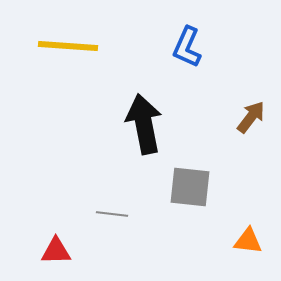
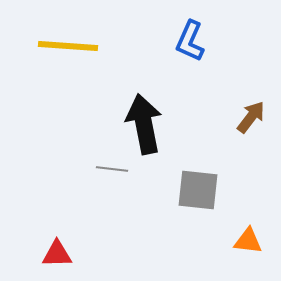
blue L-shape: moved 3 px right, 6 px up
gray square: moved 8 px right, 3 px down
gray line: moved 45 px up
red triangle: moved 1 px right, 3 px down
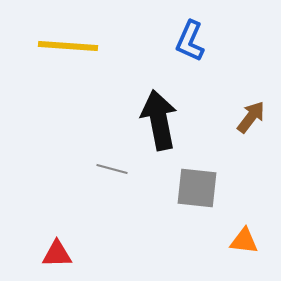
black arrow: moved 15 px right, 4 px up
gray line: rotated 8 degrees clockwise
gray square: moved 1 px left, 2 px up
orange triangle: moved 4 px left
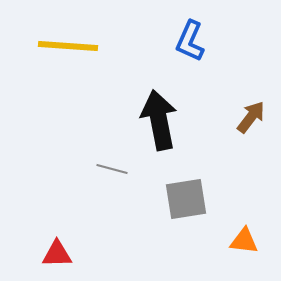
gray square: moved 11 px left, 11 px down; rotated 15 degrees counterclockwise
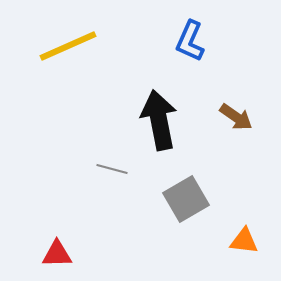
yellow line: rotated 28 degrees counterclockwise
brown arrow: moved 15 px left; rotated 88 degrees clockwise
gray square: rotated 21 degrees counterclockwise
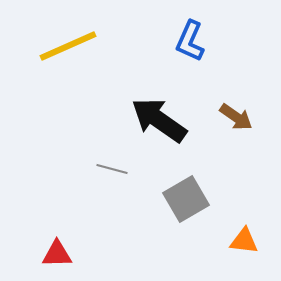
black arrow: rotated 44 degrees counterclockwise
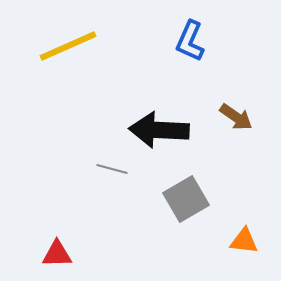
black arrow: moved 10 px down; rotated 32 degrees counterclockwise
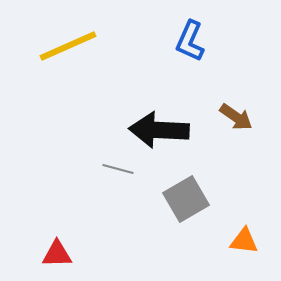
gray line: moved 6 px right
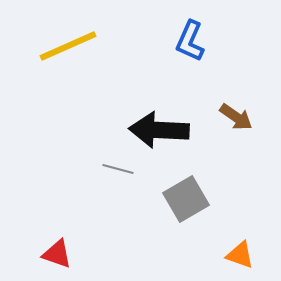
orange triangle: moved 4 px left, 14 px down; rotated 12 degrees clockwise
red triangle: rotated 20 degrees clockwise
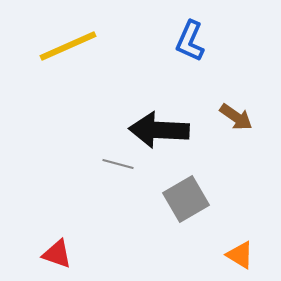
gray line: moved 5 px up
orange triangle: rotated 12 degrees clockwise
